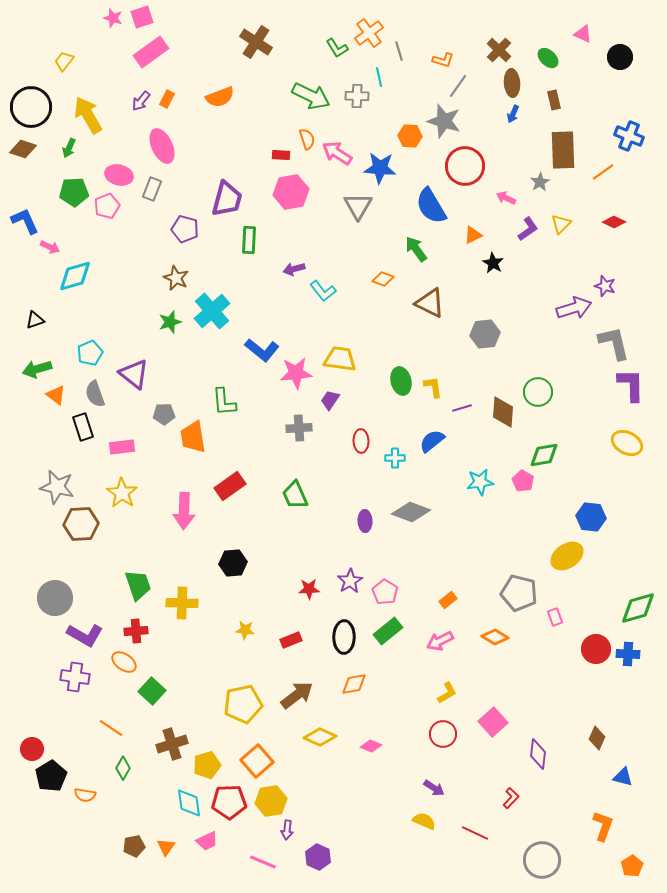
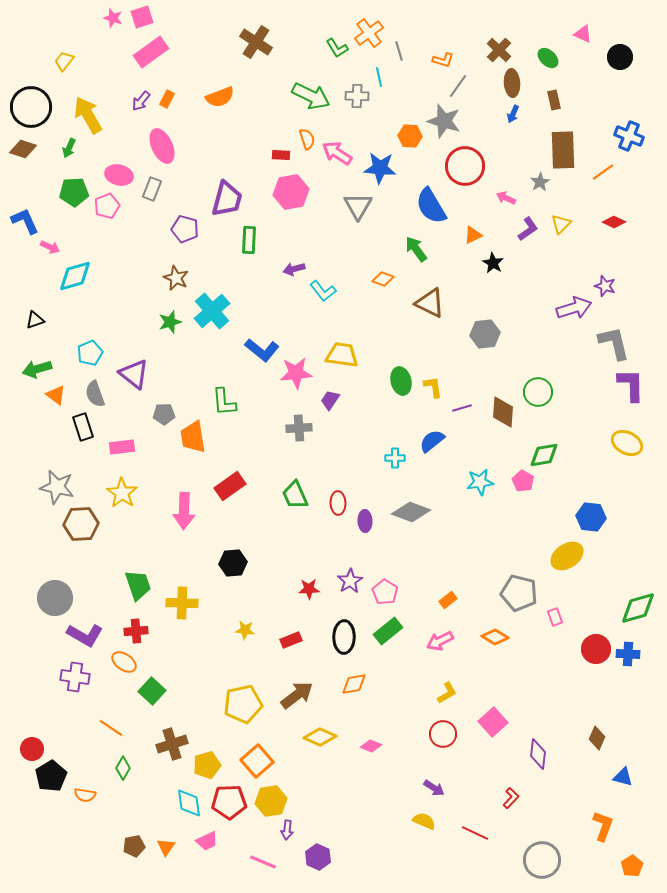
yellow trapezoid at (340, 359): moved 2 px right, 4 px up
red ellipse at (361, 441): moved 23 px left, 62 px down
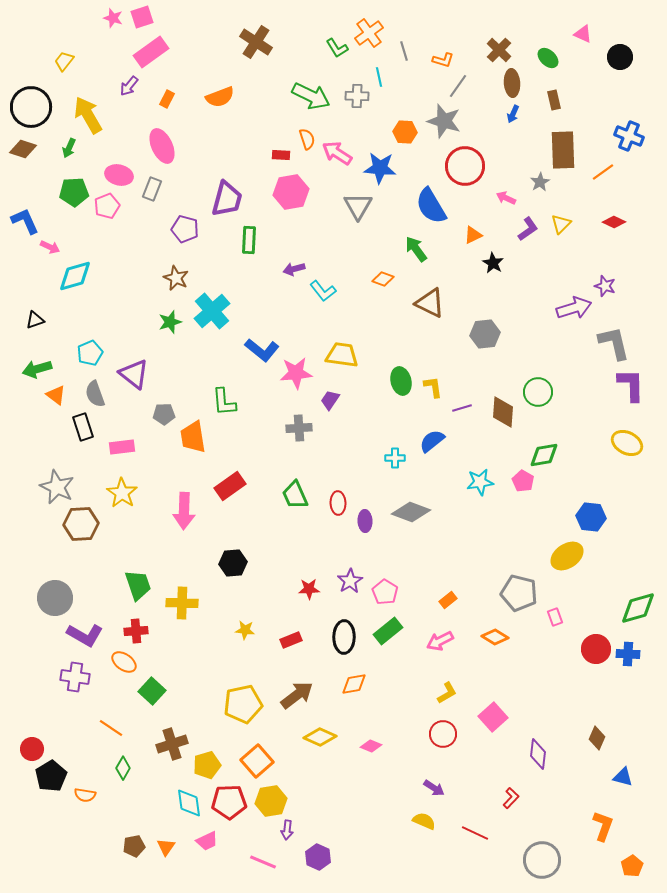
gray line at (399, 51): moved 5 px right
purple arrow at (141, 101): moved 12 px left, 15 px up
orange hexagon at (410, 136): moved 5 px left, 4 px up
gray star at (57, 487): rotated 12 degrees clockwise
pink square at (493, 722): moved 5 px up
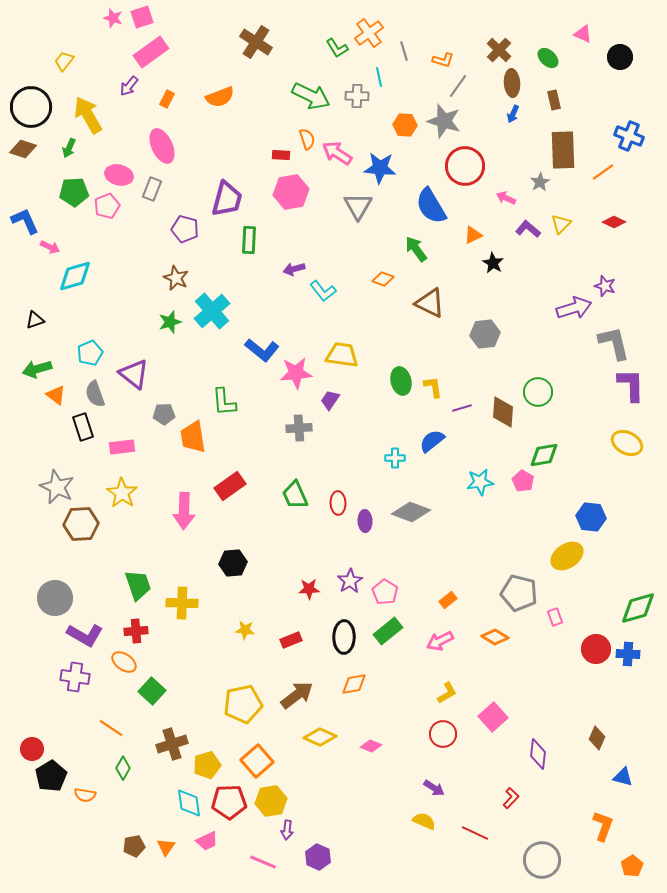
orange hexagon at (405, 132): moved 7 px up
purple L-shape at (528, 229): rotated 105 degrees counterclockwise
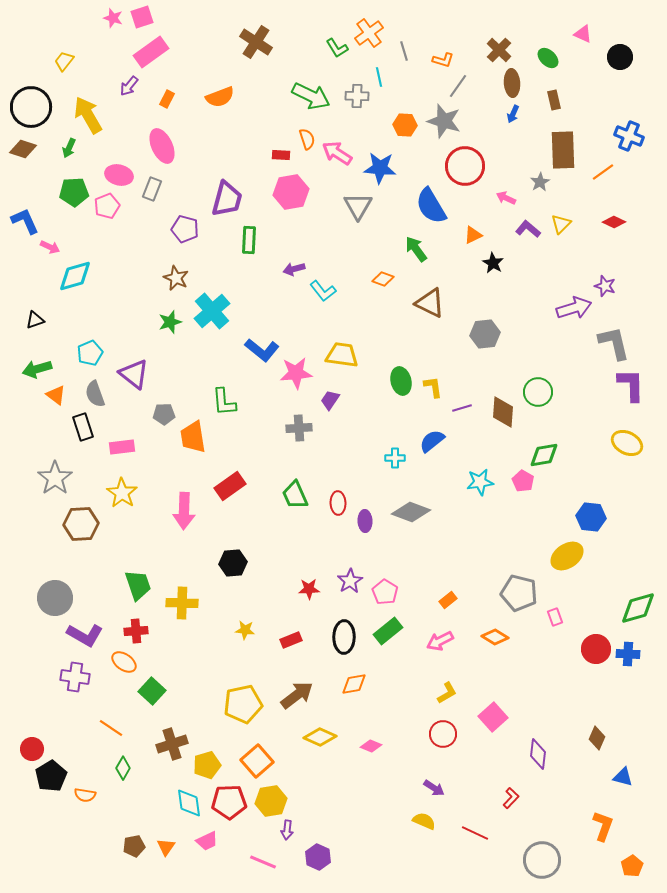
gray star at (57, 487): moved 2 px left, 9 px up; rotated 12 degrees clockwise
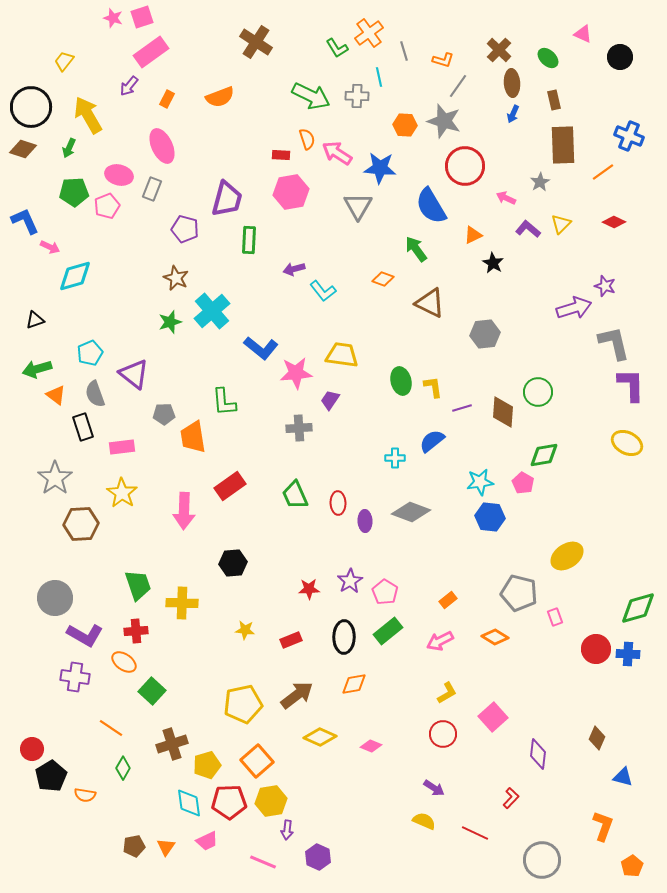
brown rectangle at (563, 150): moved 5 px up
blue L-shape at (262, 350): moved 1 px left, 2 px up
pink pentagon at (523, 481): moved 2 px down
blue hexagon at (591, 517): moved 101 px left
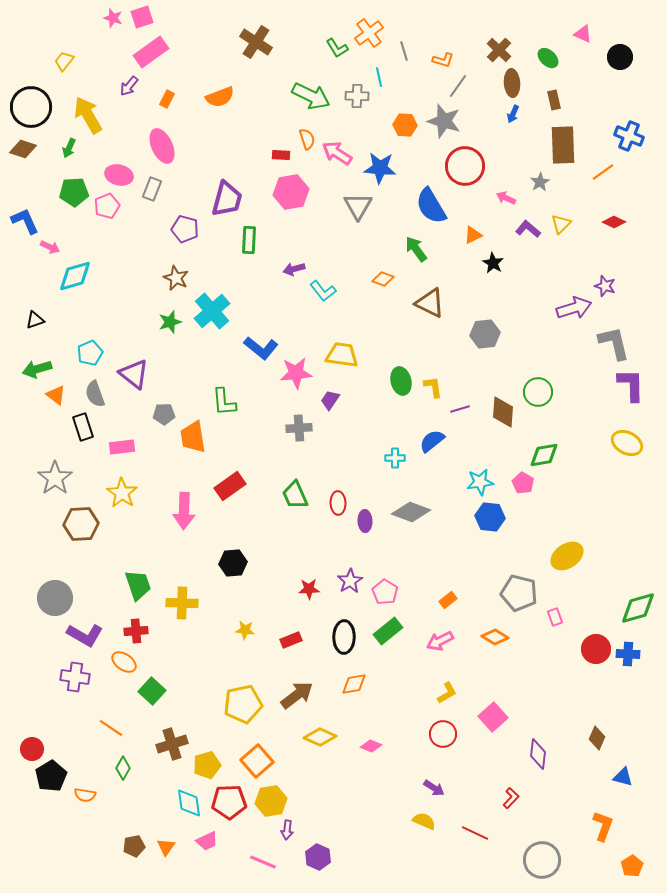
purple line at (462, 408): moved 2 px left, 1 px down
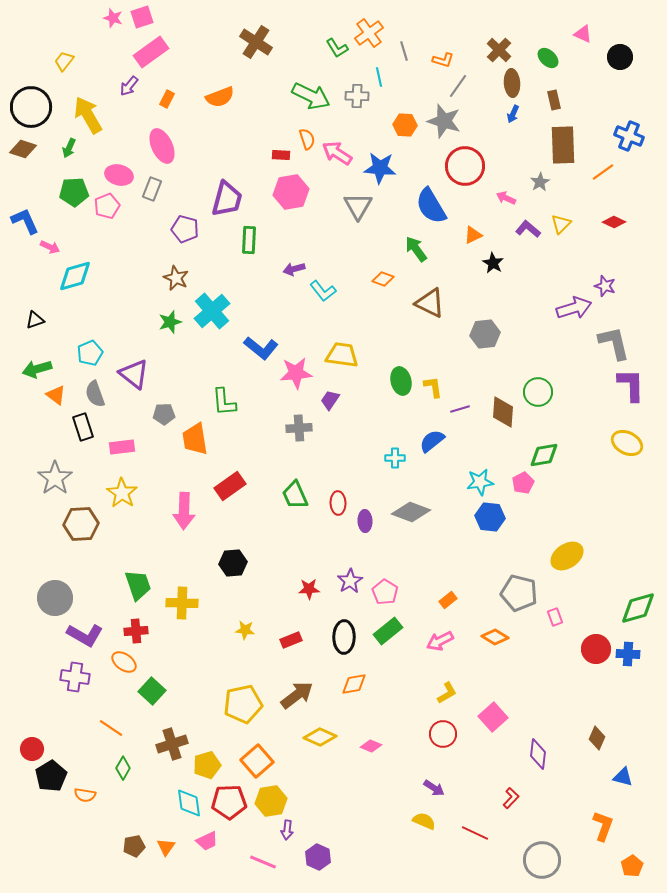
orange trapezoid at (193, 437): moved 2 px right, 2 px down
pink pentagon at (523, 483): rotated 15 degrees clockwise
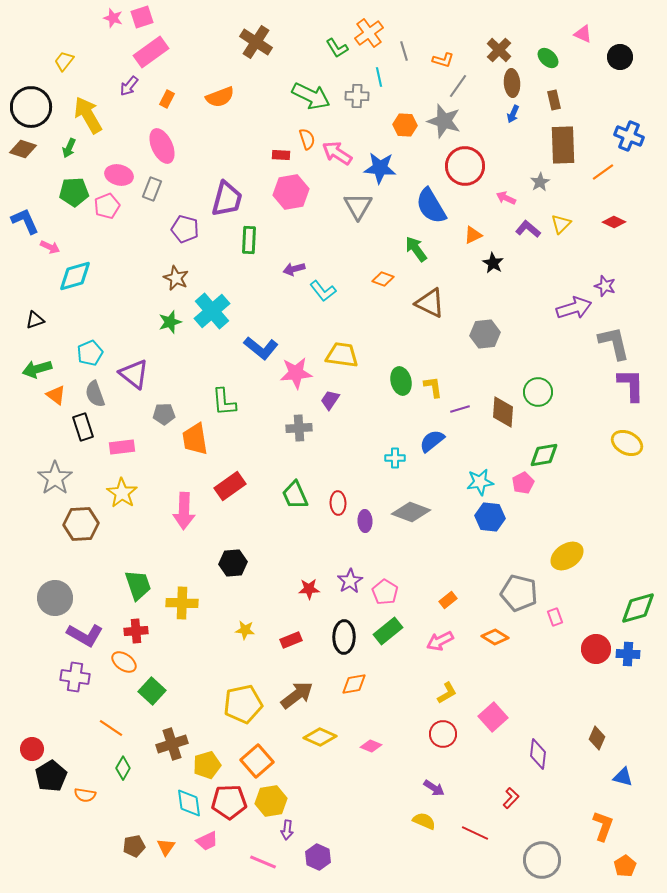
orange pentagon at (632, 866): moved 7 px left
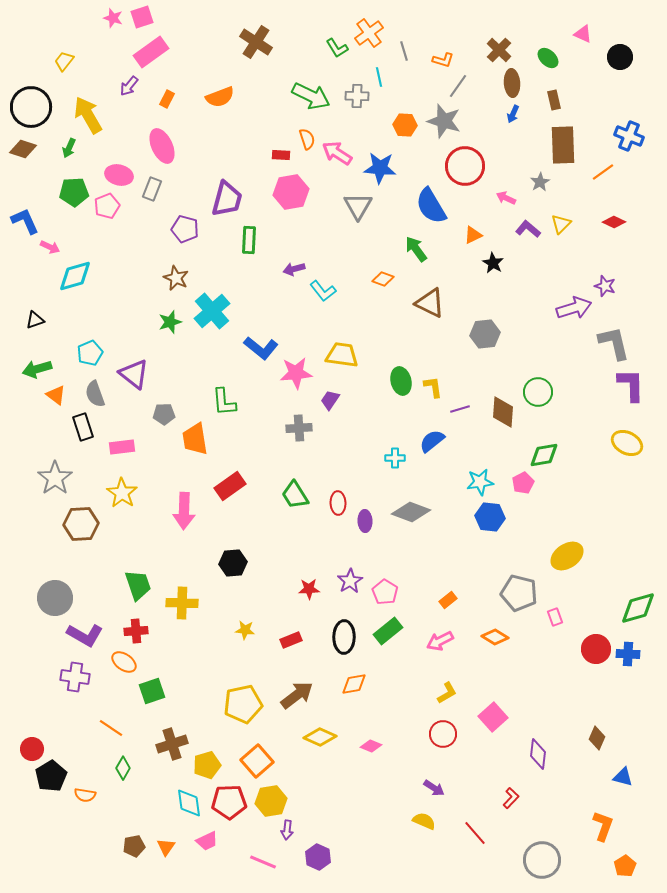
green trapezoid at (295, 495): rotated 8 degrees counterclockwise
green square at (152, 691): rotated 28 degrees clockwise
red line at (475, 833): rotated 24 degrees clockwise
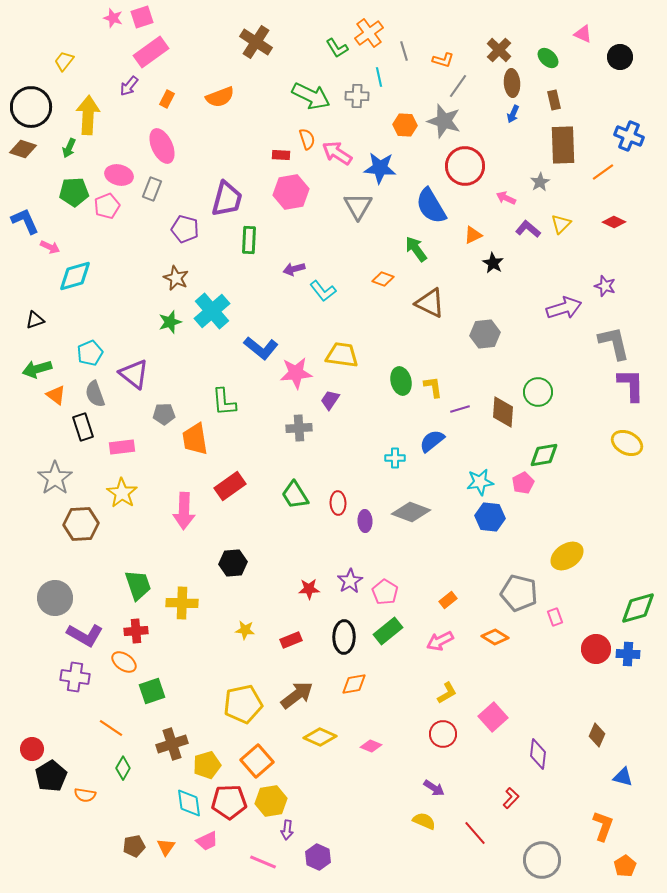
yellow arrow at (88, 115): rotated 33 degrees clockwise
purple arrow at (574, 308): moved 10 px left
brown diamond at (597, 738): moved 3 px up
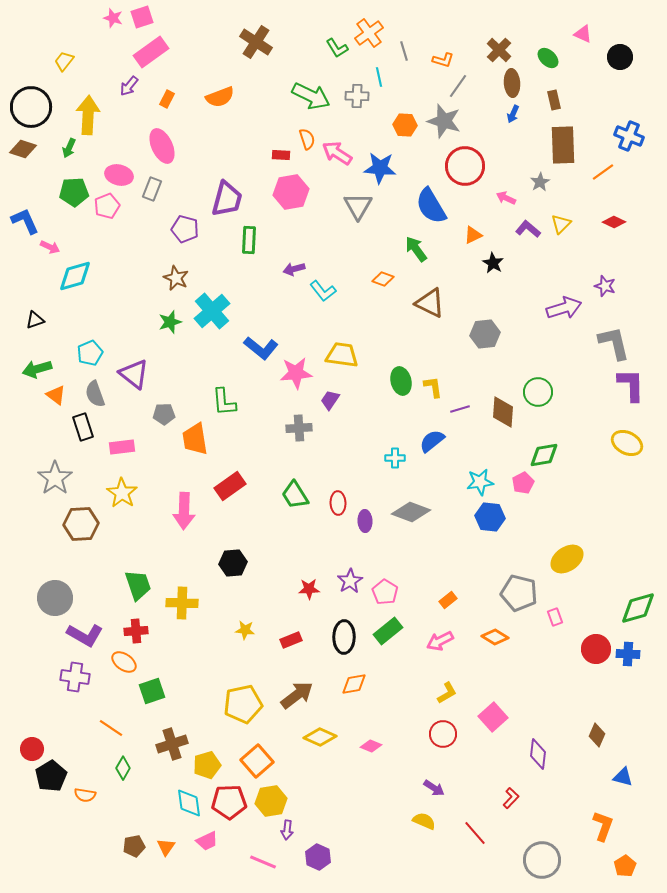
yellow ellipse at (567, 556): moved 3 px down
